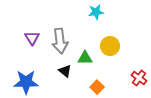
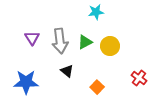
green triangle: moved 16 px up; rotated 28 degrees counterclockwise
black triangle: moved 2 px right
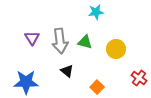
green triangle: rotated 42 degrees clockwise
yellow circle: moved 6 px right, 3 px down
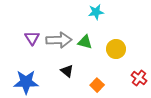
gray arrow: moved 1 px left, 1 px up; rotated 85 degrees counterclockwise
orange square: moved 2 px up
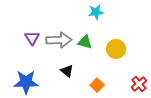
red cross: moved 6 px down; rotated 14 degrees clockwise
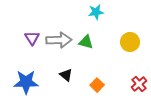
green triangle: moved 1 px right
yellow circle: moved 14 px right, 7 px up
black triangle: moved 1 px left, 4 px down
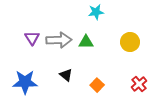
green triangle: rotated 14 degrees counterclockwise
blue star: moved 1 px left
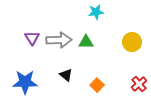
yellow circle: moved 2 px right
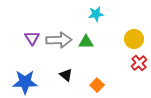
cyan star: moved 2 px down
yellow circle: moved 2 px right, 3 px up
red cross: moved 21 px up
